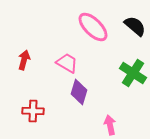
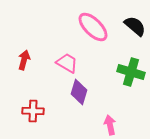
green cross: moved 2 px left, 1 px up; rotated 16 degrees counterclockwise
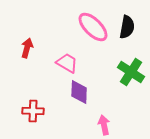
black semicircle: moved 8 px left, 1 px down; rotated 60 degrees clockwise
red arrow: moved 3 px right, 12 px up
green cross: rotated 16 degrees clockwise
purple diamond: rotated 15 degrees counterclockwise
pink arrow: moved 6 px left
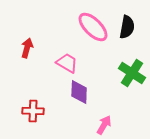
green cross: moved 1 px right, 1 px down
pink arrow: rotated 42 degrees clockwise
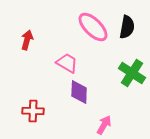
red arrow: moved 8 px up
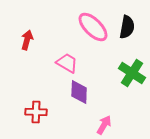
red cross: moved 3 px right, 1 px down
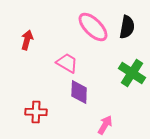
pink arrow: moved 1 px right
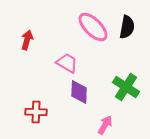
green cross: moved 6 px left, 14 px down
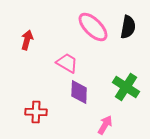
black semicircle: moved 1 px right
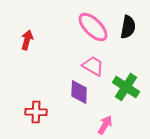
pink trapezoid: moved 26 px right, 3 px down
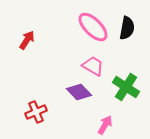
black semicircle: moved 1 px left, 1 px down
red arrow: rotated 18 degrees clockwise
purple diamond: rotated 45 degrees counterclockwise
red cross: rotated 25 degrees counterclockwise
